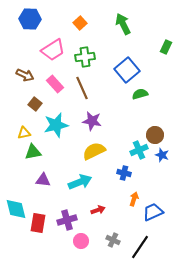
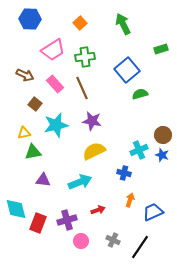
green rectangle: moved 5 px left, 2 px down; rotated 48 degrees clockwise
brown circle: moved 8 px right
orange arrow: moved 4 px left, 1 px down
red rectangle: rotated 12 degrees clockwise
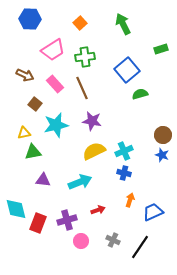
cyan cross: moved 15 px left, 1 px down
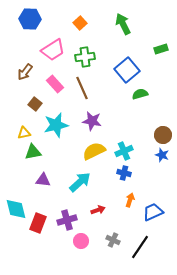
brown arrow: moved 3 px up; rotated 102 degrees clockwise
cyan arrow: rotated 20 degrees counterclockwise
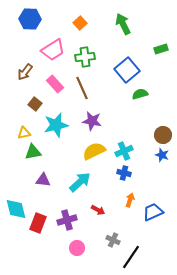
red arrow: rotated 48 degrees clockwise
pink circle: moved 4 px left, 7 px down
black line: moved 9 px left, 10 px down
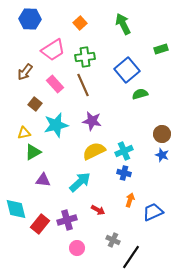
brown line: moved 1 px right, 3 px up
brown circle: moved 1 px left, 1 px up
green triangle: rotated 18 degrees counterclockwise
red rectangle: moved 2 px right, 1 px down; rotated 18 degrees clockwise
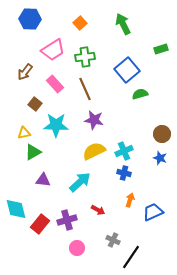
brown line: moved 2 px right, 4 px down
purple star: moved 2 px right, 1 px up
cyan star: rotated 15 degrees clockwise
blue star: moved 2 px left, 3 px down
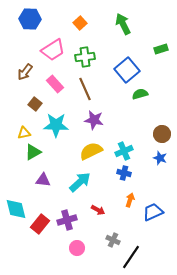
yellow semicircle: moved 3 px left
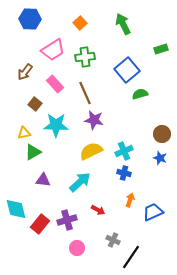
brown line: moved 4 px down
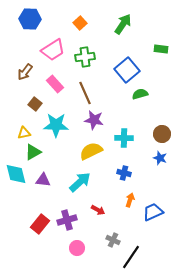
green arrow: rotated 60 degrees clockwise
green rectangle: rotated 24 degrees clockwise
cyan cross: moved 13 px up; rotated 24 degrees clockwise
cyan diamond: moved 35 px up
